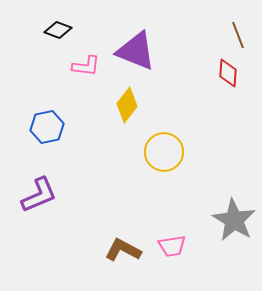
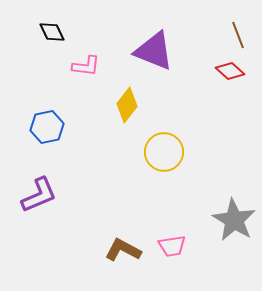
black diamond: moved 6 px left, 2 px down; rotated 44 degrees clockwise
purple triangle: moved 18 px right
red diamond: moved 2 px right, 2 px up; rotated 52 degrees counterclockwise
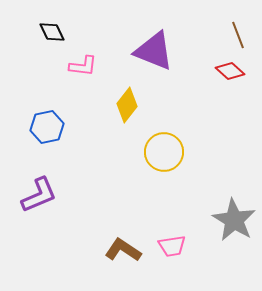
pink L-shape: moved 3 px left
brown L-shape: rotated 6 degrees clockwise
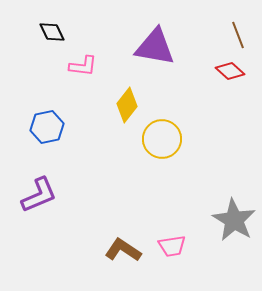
purple triangle: moved 1 px right, 4 px up; rotated 12 degrees counterclockwise
yellow circle: moved 2 px left, 13 px up
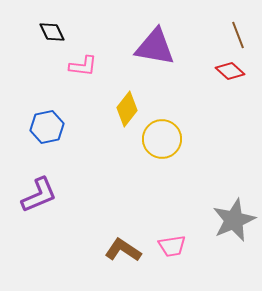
yellow diamond: moved 4 px down
gray star: rotated 18 degrees clockwise
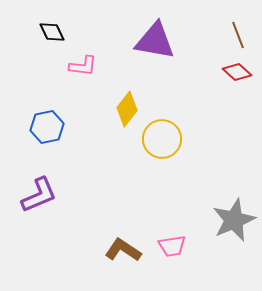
purple triangle: moved 6 px up
red diamond: moved 7 px right, 1 px down
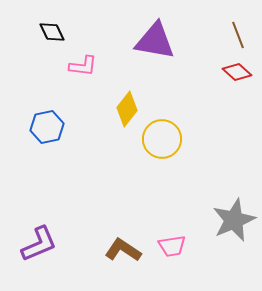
purple L-shape: moved 49 px down
